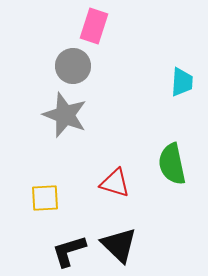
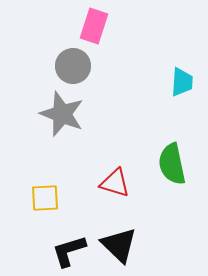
gray star: moved 3 px left, 1 px up
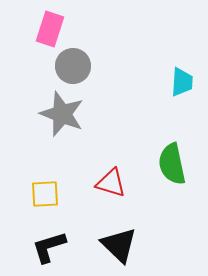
pink rectangle: moved 44 px left, 3 px down
red triangle: moved 4 px left
yellow square: moved 4 px up
black L-shape: moved 20 px left, 4 px up
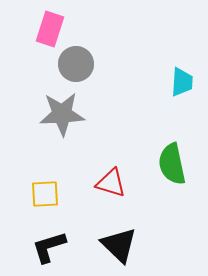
gray circle: moved 3 px right, 2 px up
gray star: rotated 24 degrees counterclockwise
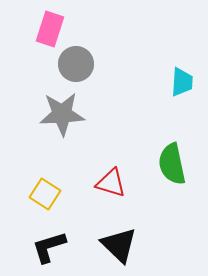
yellow square: rotated 36 degrees clockwise
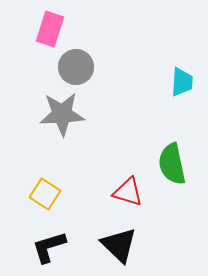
gray circle: moved 3 px down
red triangle: moved 17 px right, 9 px down
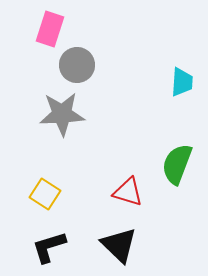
gray circle: moved 1 px right, 2 px up
green semicircle: moved 5 px right; rotated 33 degrees clockwise
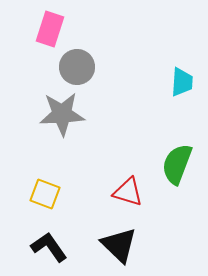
gray circle: moved 2 px down
yellow square: rotated 12 degrees counterclockwise
black L-shape: rotated 72 degrees clockwise
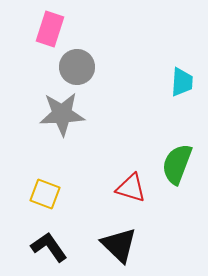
red triangle: moved 3 px right, 4 px up
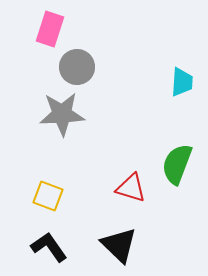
yellow square: moved 3 px right, 2 px down
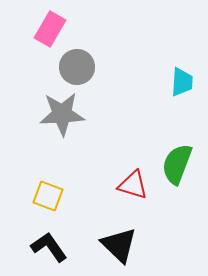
pink rectangle: rotated 12 degrees clockwise
red triangle: moved 2 px right, 3 px up
